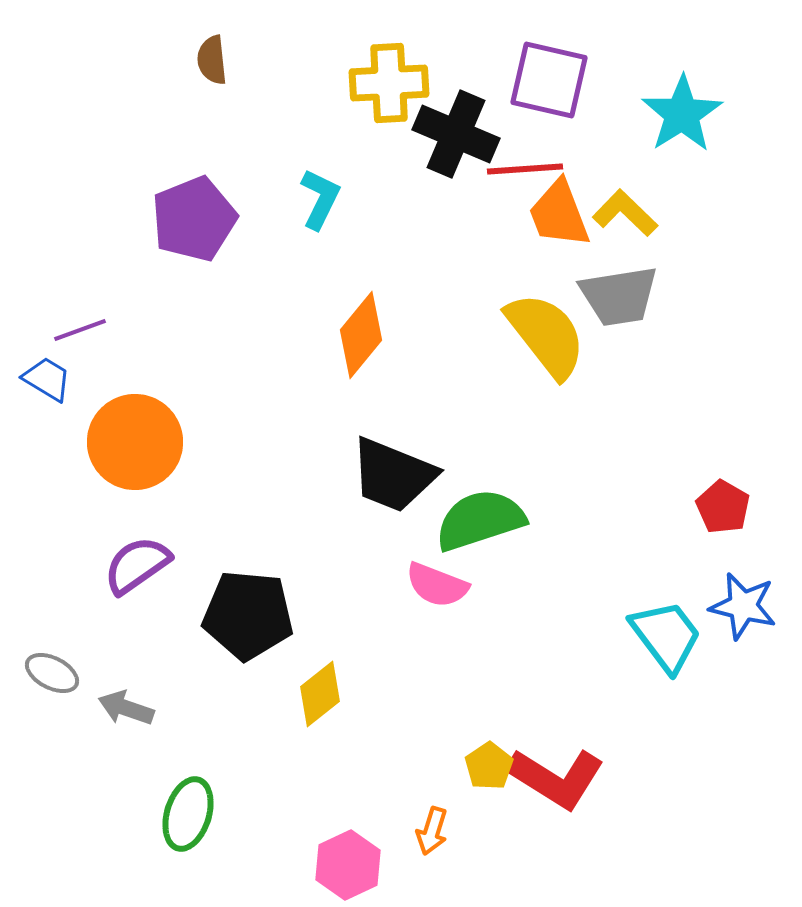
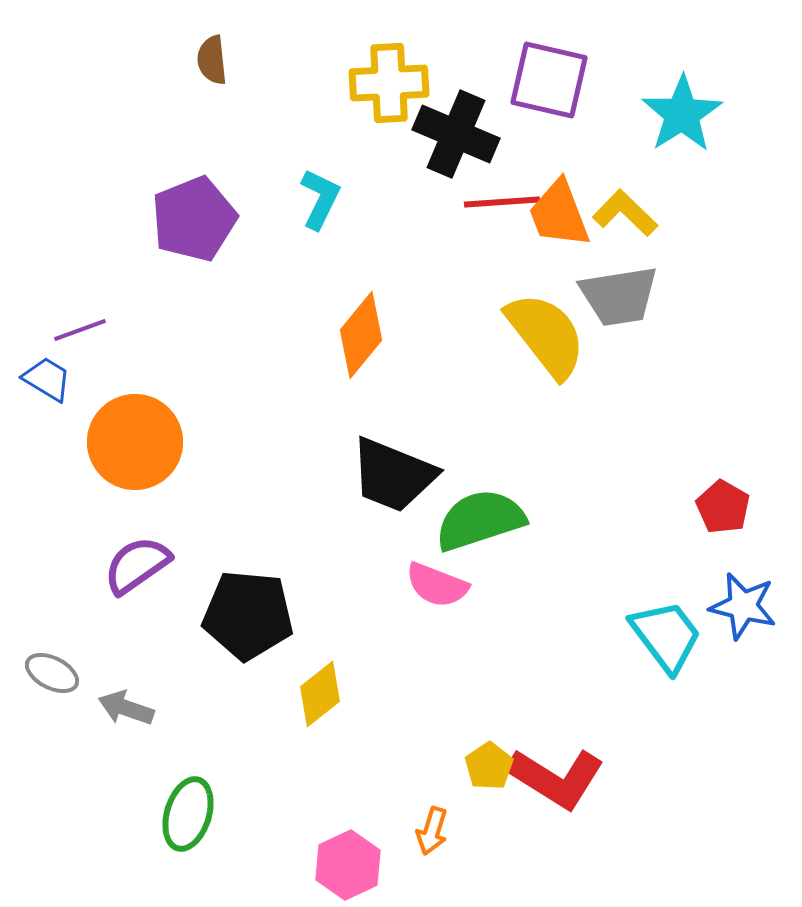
red line: moved 23 px left, 33 px down
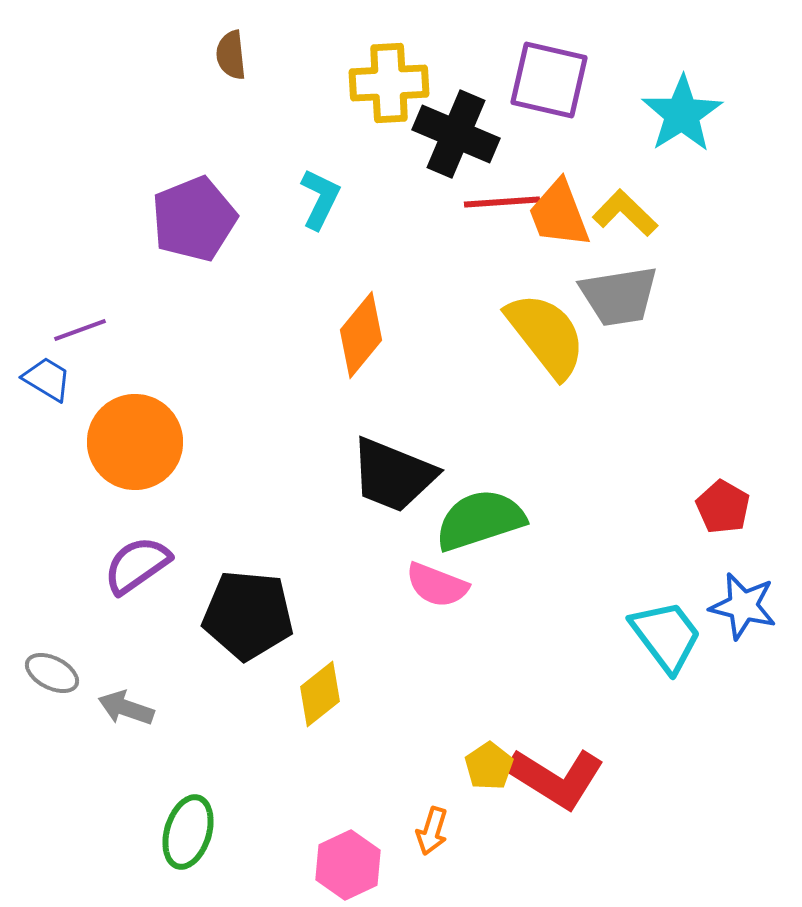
brown semicircle: moved 19 px right, 5 px up
green ellipse: moved 18 px down
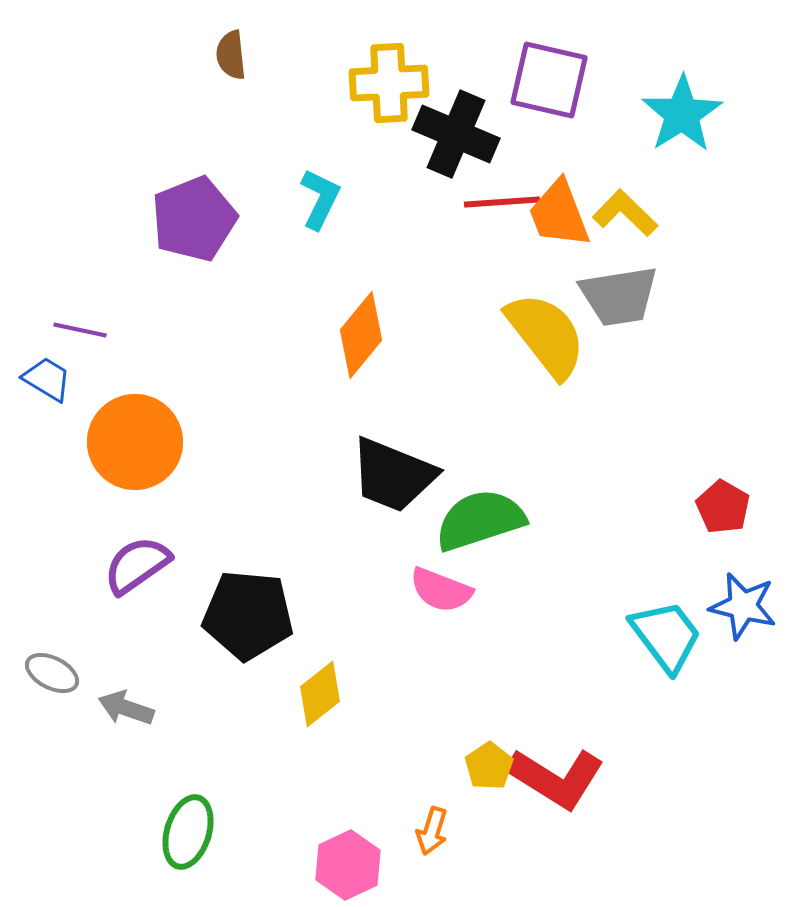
purple line: rotated 32 degrees clockwise
pink semicircle: moved 4 px right, 5 px down
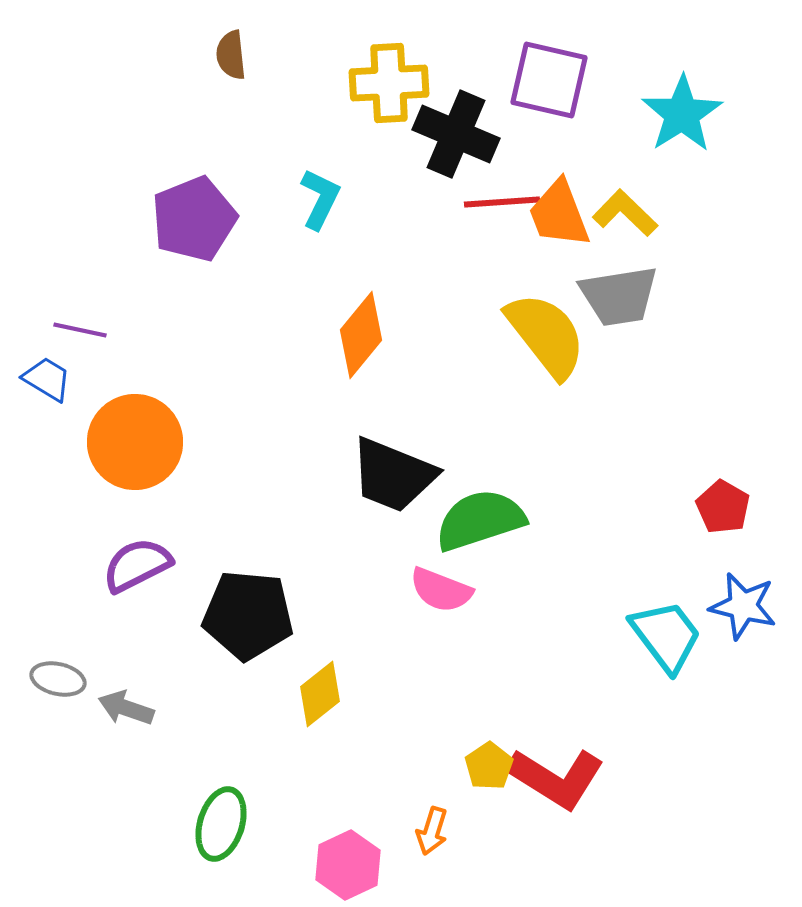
purple semicircle: rotated 8 degrees clockwise
gray ellipse: moved 6 px right, 6 px down; rotated 14 degrees counterclockwise
green ellipse: moved 33 px right, 8 px up
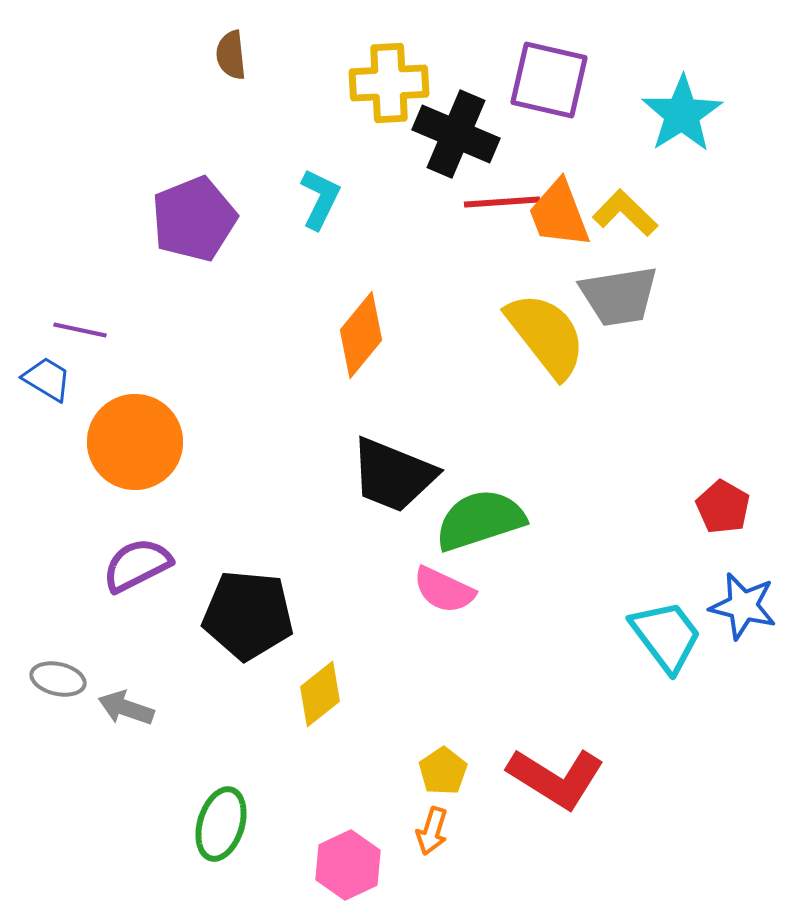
pink semicircle: moved 3 px right; rotated 4 degrees clockwise
yellow pentagon: moved 46 px left, 5 px down
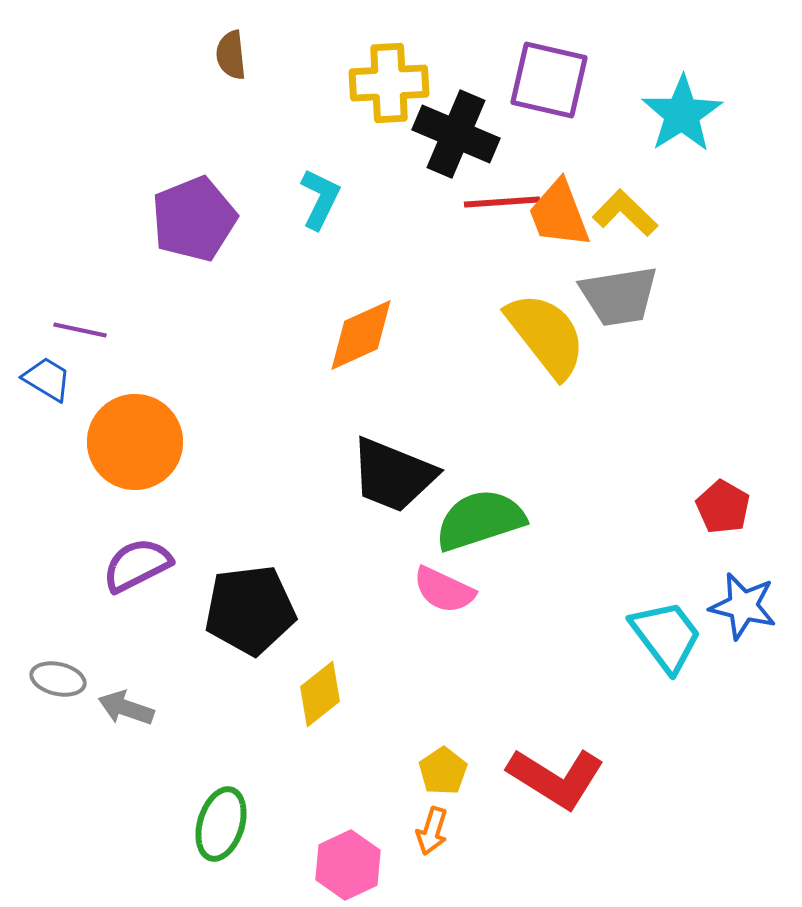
orange diamond: rotated 26 degrees clockwise
black pentagon: moved 2 px right, 5 px up; rotated 12 degrees counterclockwise
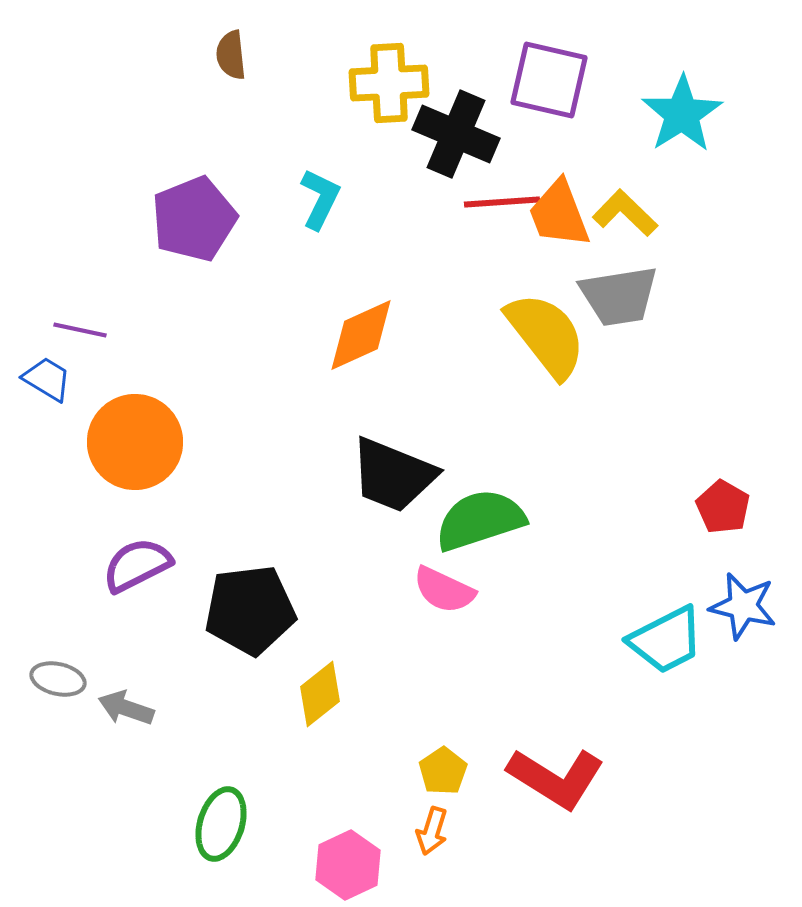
cyan trapezoid: moved 4 px down; rotated 100 degrees clockwise
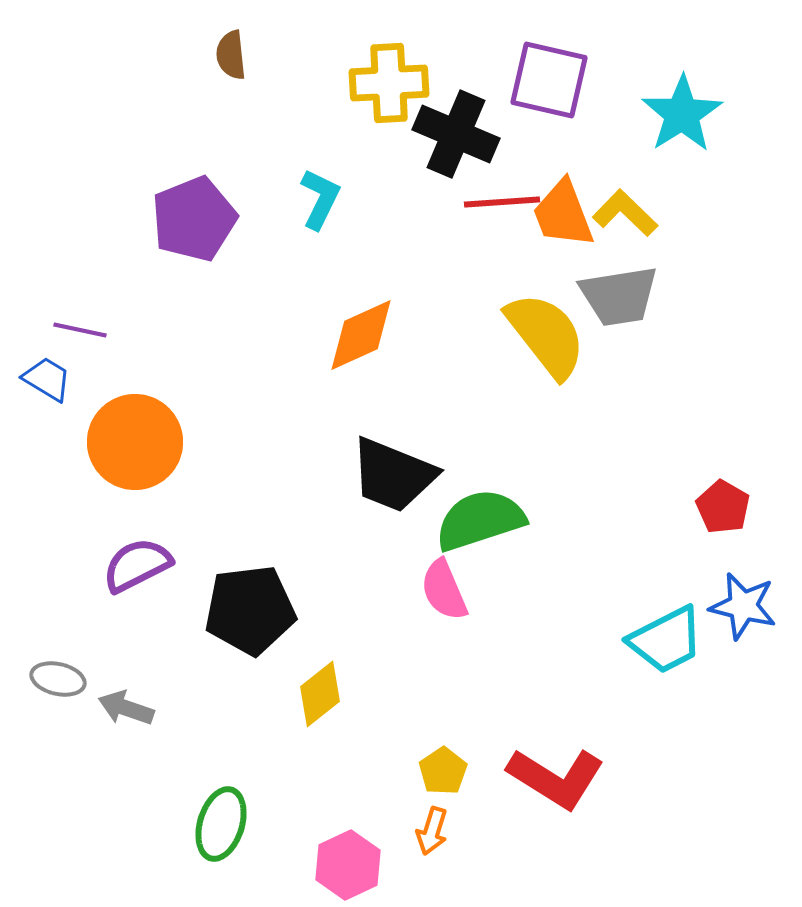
orange trapezoid: moved 4 px right
pink semicircle: rotated 42 degrees clockwise
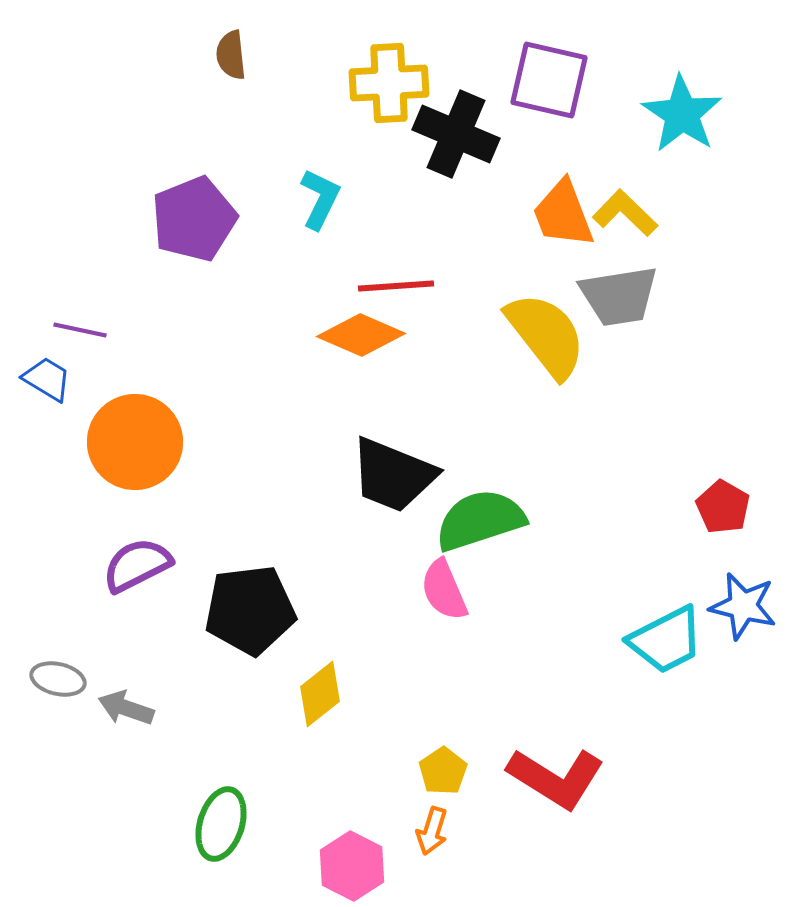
cyan star: rotated 6 degrees counterclockwise
red line: moved 106 px left, 84 px down
orange diamond: rotated 48 degrees clockwise
pink hexagon: moved 4 px right, 1 px down; rotated 8 degrees counterclockwise
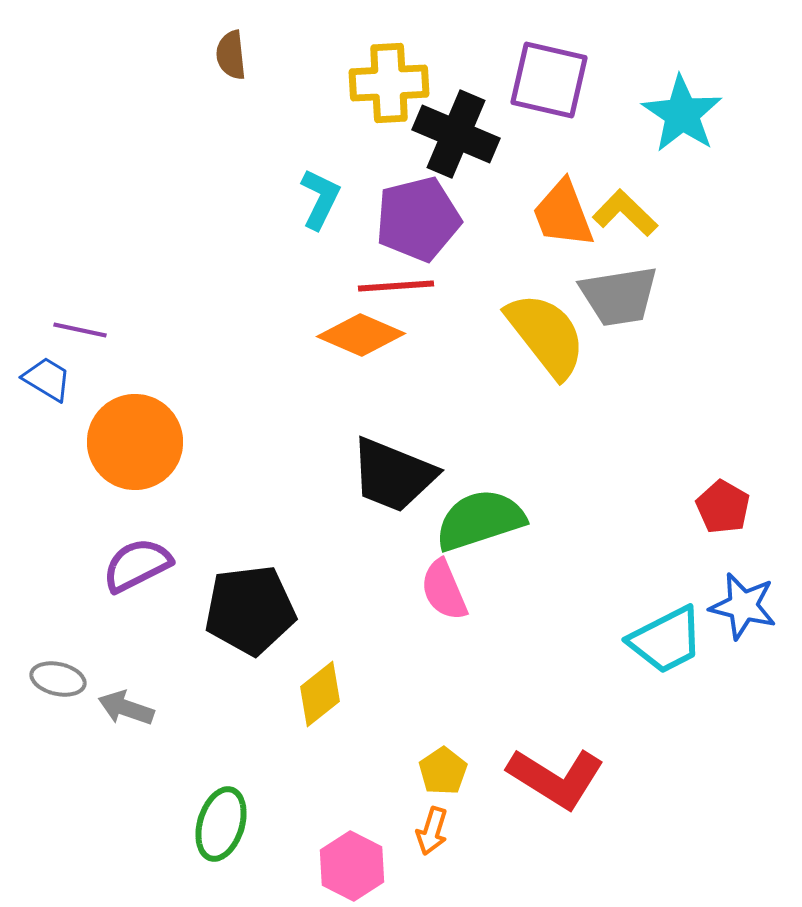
purple pentagon: moved 224 px right; rotated 8 degrees clockwise
